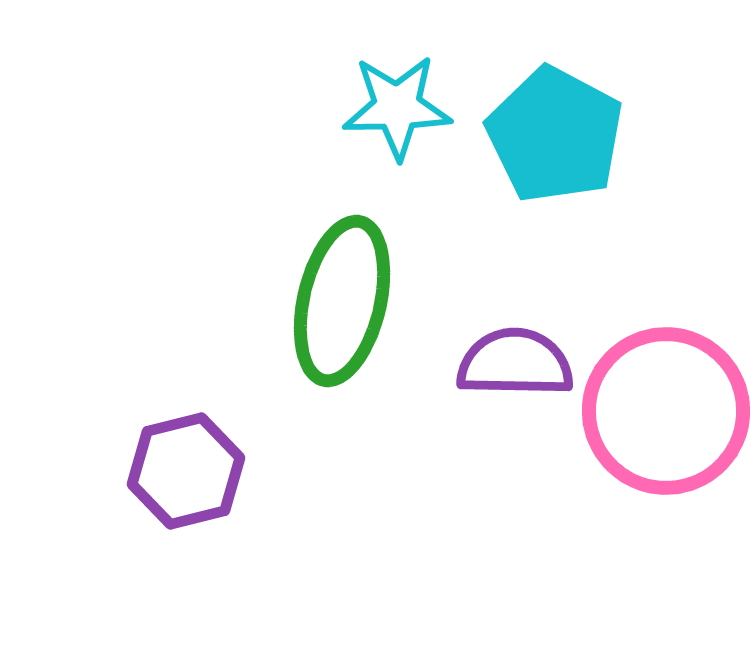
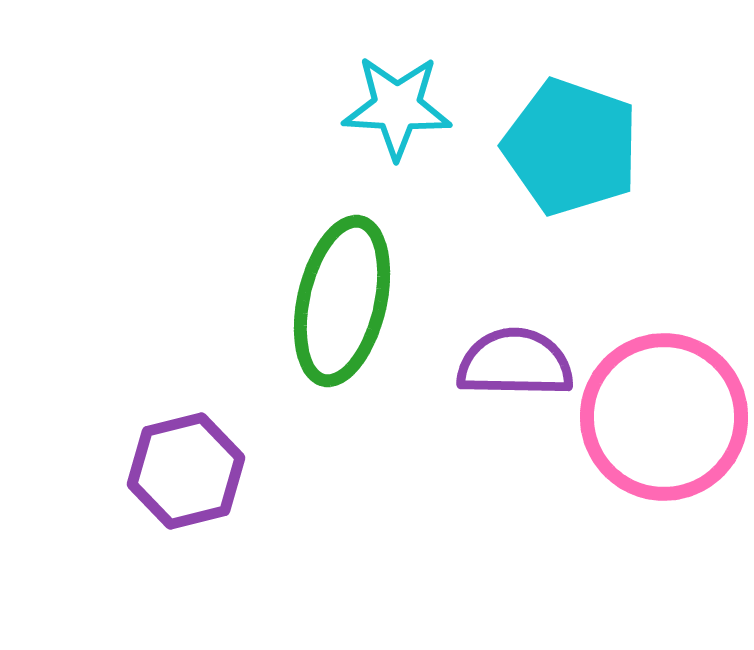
cyan star: rotated 4 degrees clockwise
cyan pentagon: moved 16 px right, 12 px down; rotated 9 degrees counterclockwise
pink circle: moved 2 px left, 6 px down
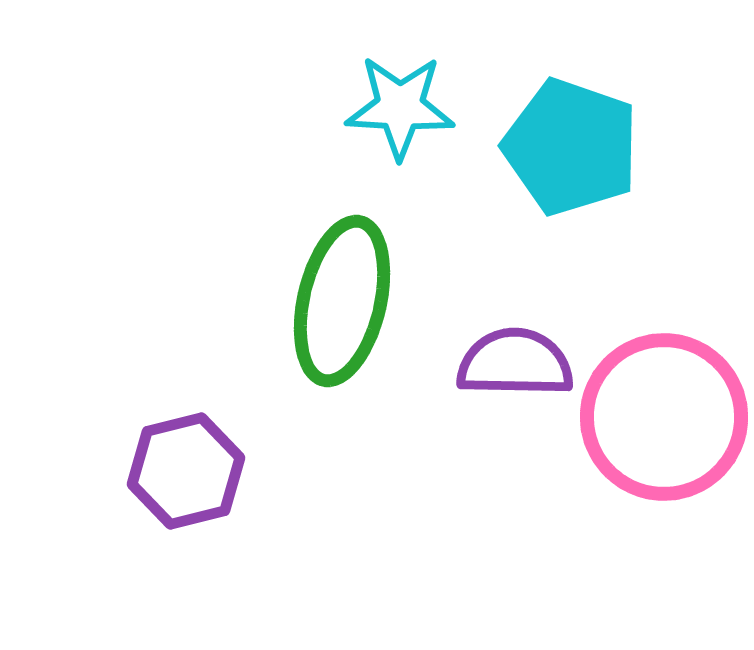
cyan star: moved 3 px right
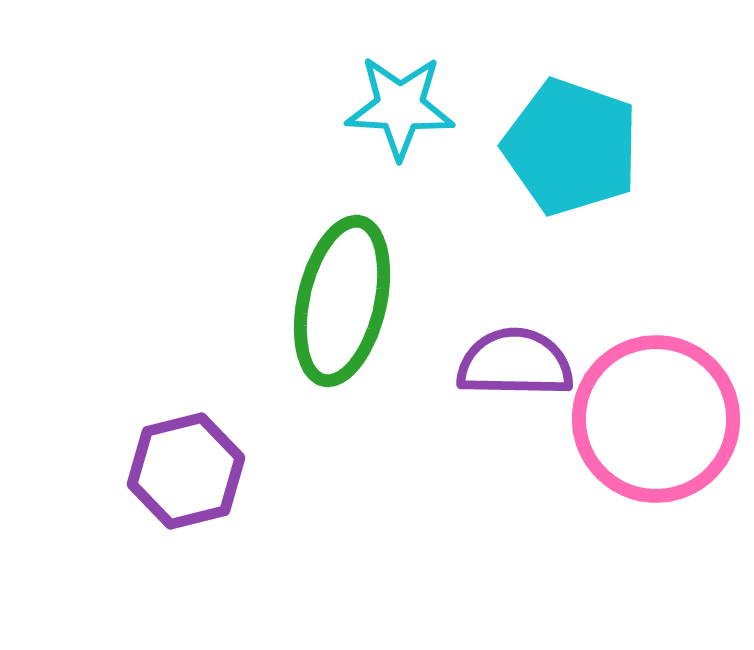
pink circle: moved 8 px left, 2 px down
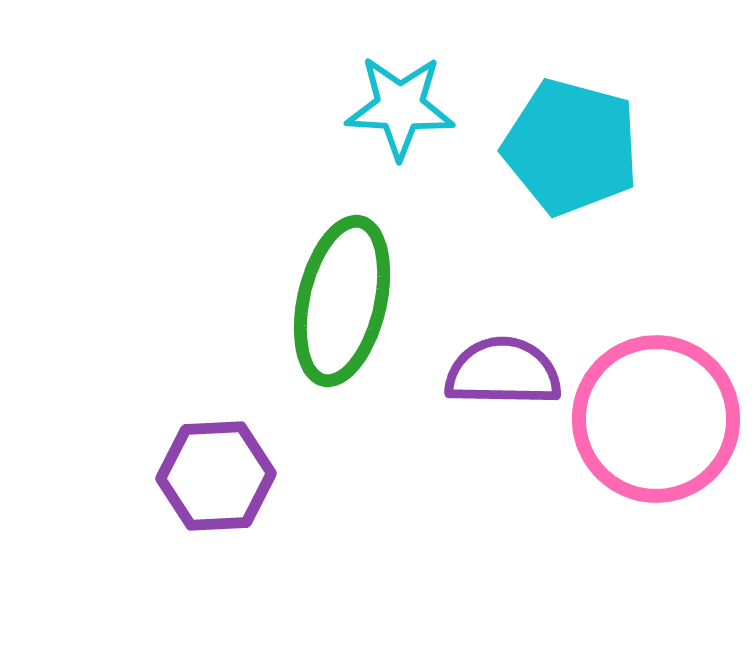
cyan pentagon: rotated 4 degrees counterclockwise
purple semicircle: moved 12 px left, 9 px down
purple hexagon: moved 30 px right, 5 px down; rotated 11 degrees clockwise
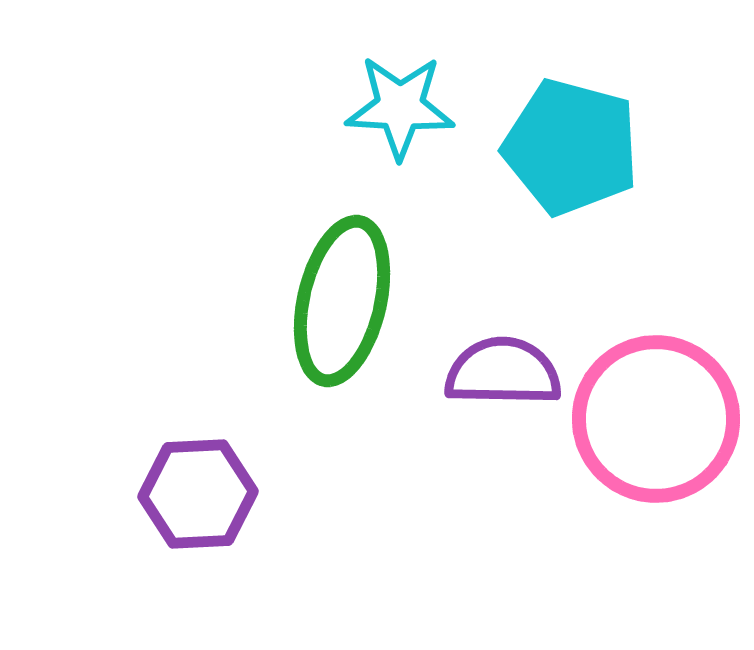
purple hexagon: moved 18 px left, 18 px down
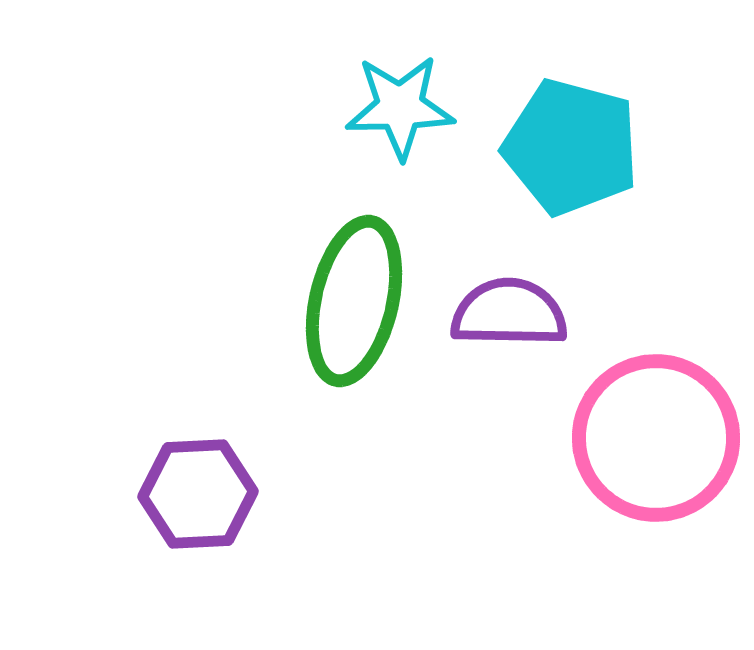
cyan star: rotated 4 degrees counterclockwise
green ellipse: moved 12 px right
purple semicircle: moved 6 px right, 59 px up
pink circle: moved 19 px down
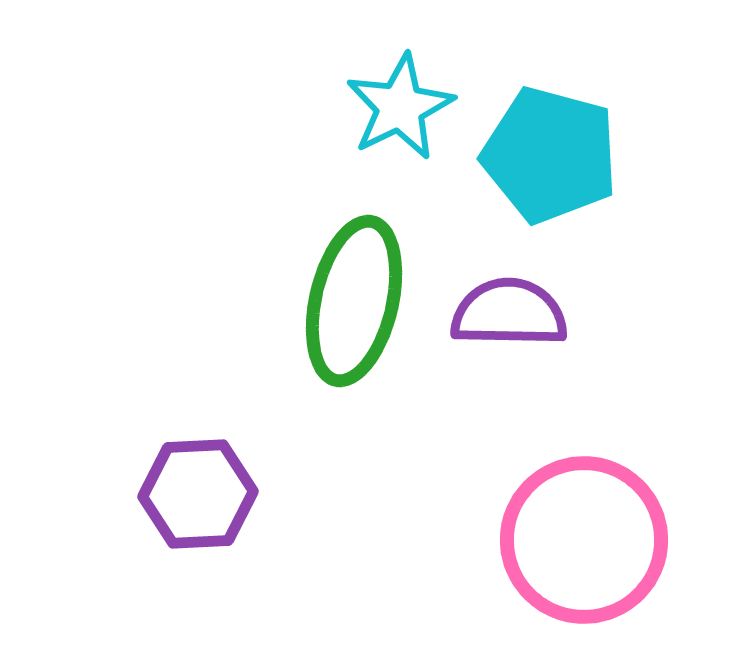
cyan star: rotated 25 degrees counterclockwise
cyan pentagon: moved 21 px left, 8 px down
pink circle: moved 72 px left, 102 px down
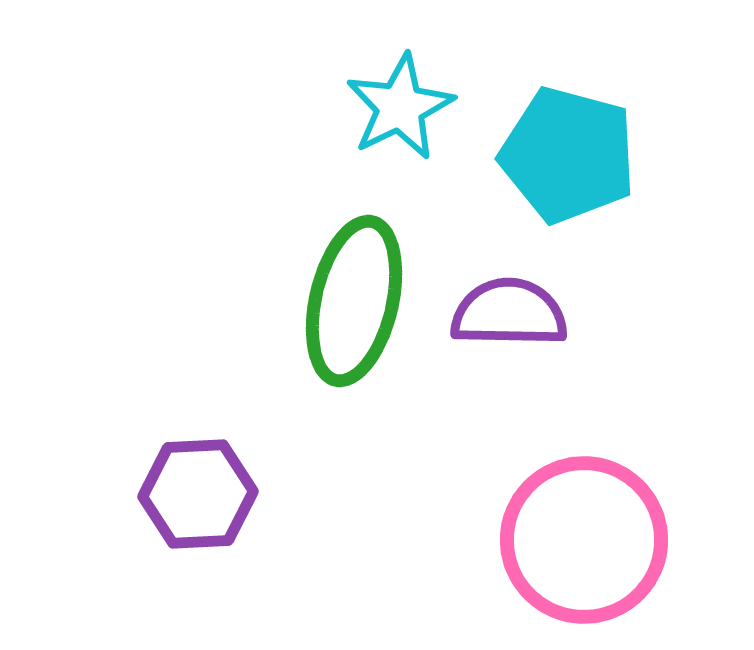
cyan pentagon: moved 18 px right
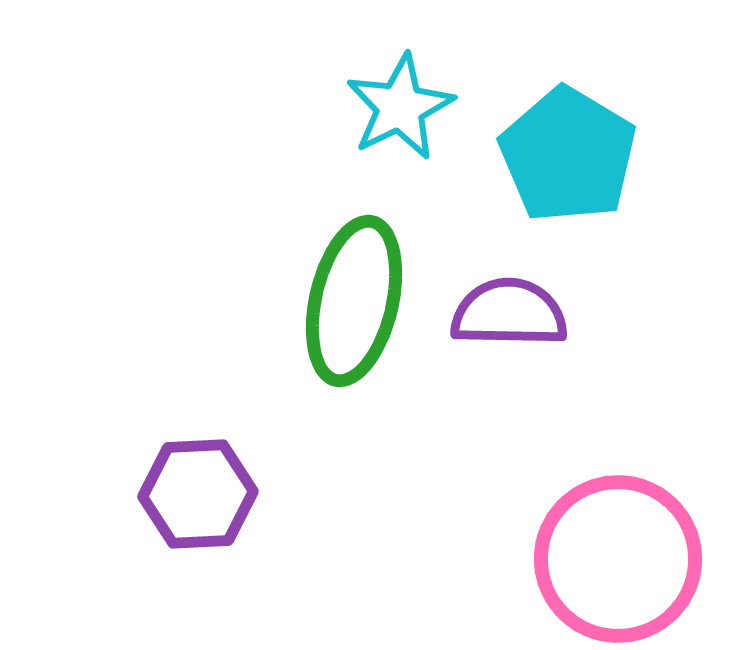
cyan pentagon: rotated 16 degrees clockwise
pink circle: moved 34 px right, 19 px down
